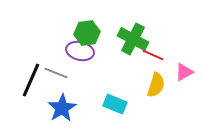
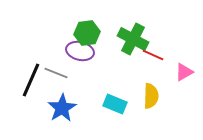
yellow semicircle: moved 5 px left, 11 px down; rotated 15 degrees counterclockwise
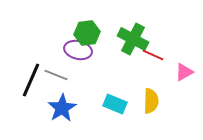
purple ellipse: moved 2 px left, 1 px up
gray line: moved 2 px down
yellow semicircle: moved 5 px down
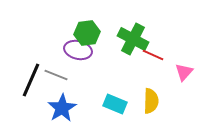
pink triangle: rotated 18 degrees counterclockwise
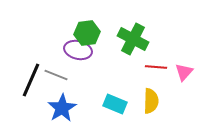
red line: moved 3 px right, 12 px down; rotated 20 degrees counterclockwise
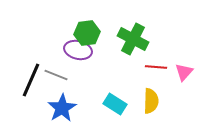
cyan rectangle: rotated 10 degrees clockwise
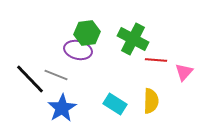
red line: moved 7 px up
black line: moved 1 px left, 1 px up; rotated 68 degrees counterclockwise
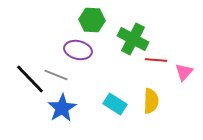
green hexagon: moved 5 px right, 13 px up; rotated 10 degrees clockwise
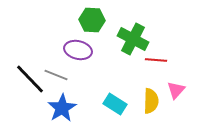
pink triangle: moved 8 px left, 18 px down
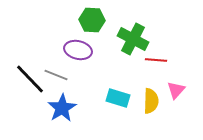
cyan rectangle: moved 3 px right, 6 px up; rotated 15 degrees counterclockwise
